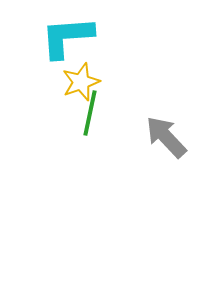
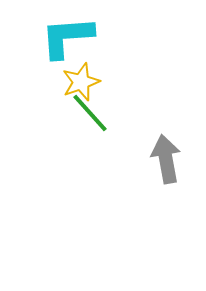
green line: rotated 54 degrees counterclockwise
gray arrow: moved 22 px down; rotated 33 degrees clockwise
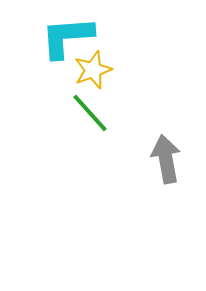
yellow star: moved 12 px right, 12 px up
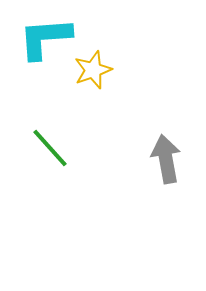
cyan L-shape: moved 22 px left, 1 px down
green line: moved 40 px left, 35 px down
